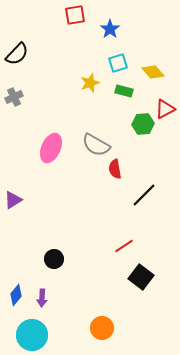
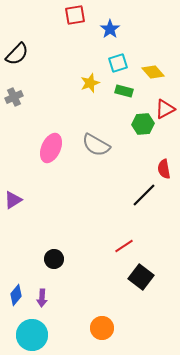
red semicircle: moved 49 px right
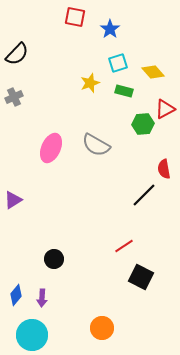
red square: moved 2 px down; rotated 20 degrees clockwise
black square: rotated 10 degrees counterclockwise
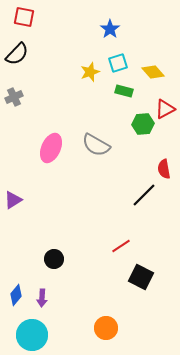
red square: moved 51 px left
yellow star: moved 11 px up
red line: moved 3 px left
orange circle: moved 4 px right
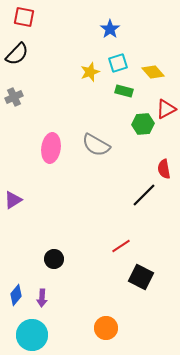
red triangle: moved 1 px right
pink ellipse: rotated 16 degrees counterclockwise
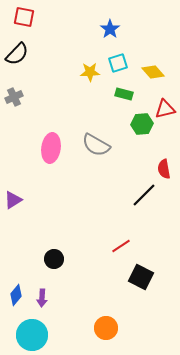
yellow star: rotated 18 degrees clockwise
green rectangle: moved 3 px down
red triangle: moved 1 px left; rotated 15 degrees clockwise
green hexagon: moved 1 px left
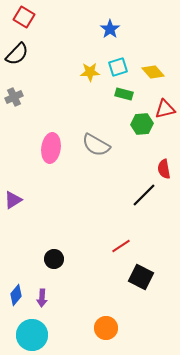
red square: rotated 20 degrees clockwise
cyan square: moved 4 px down
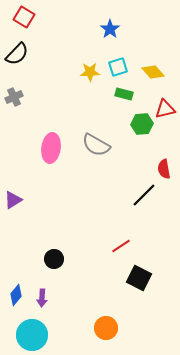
black square: moved 2 px left, 1 px down
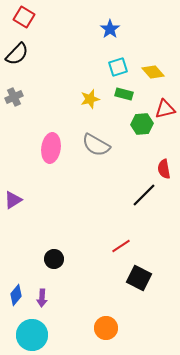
yellow star: moved 27 px down; rotated 12 degrees counterclockwise
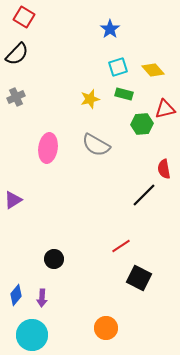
yellow diamond: moved 2 px up
gray cross: moved 2 px right
pink ellipse: moved 3 px left
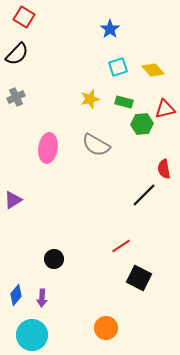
green rectangle: moved 8 px down
